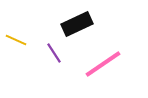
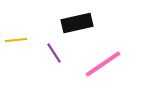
black rectangle: moved 1 px up; rotated 12 degrees clockwise
yellow line: rotated 30 degrees counterclockwise
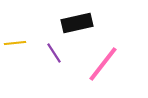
yellow line: moved 1 px left, 3 px down
pink line: rotated 18 degrees counterclockwise
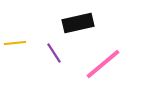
black rectangle: moved 1 px right
pink line: rotated 12 degrees clockwise
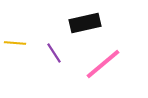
black rectangle: moved 7 px right
yellow line: rotated 10 degrees clockwise
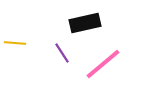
purple line: moved 8 px right
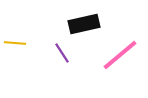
black rectangle: moved 1 px left, 1 px down
pink line: moved 17 px right, 9 px up
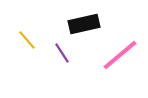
yellow line: moved 12 px right, 3 px up; rotated 45 degrees clockwise
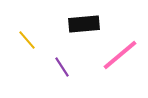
black rectangle: rotated 8 degrees clockwise
purple line: moved 14 px down
